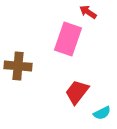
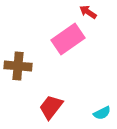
pink rectangle: rotated 36 degrees clockwise
red trapezoid: moved 26 px left, 15 px down
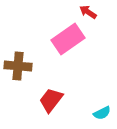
red trapezoid: moved 7 px up
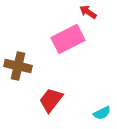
pink rectangle: rotated 8 degrees clockwise
brown cross: rotated 8 degrees clockwise
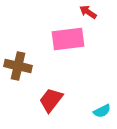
pink rectangle: rotated 20 degrees clockwise
cyan semicircle: moved 2 px up
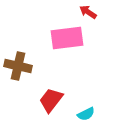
pink rectangle: moved 1 px left, 1 px up
cyan semicircle: moved 16 px left, 3 px down
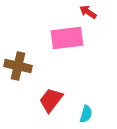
cyan semicircle: rotated 48 degrees counterclockwise
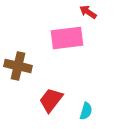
cyan semicircle: moved 3 px up
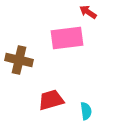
brown cross: moved 1 px right, 6 px up
red trapezoid: rotated 36 degrees clockwise
cyan semicircle: rotated 24 degrees counterclockwise
